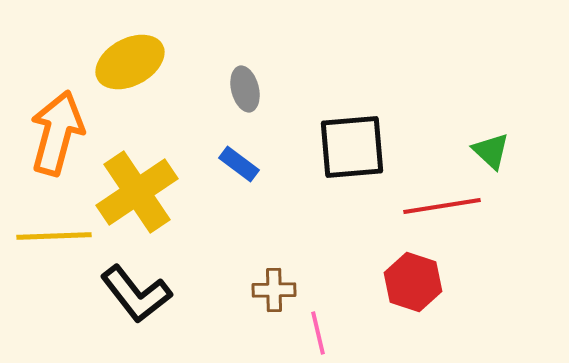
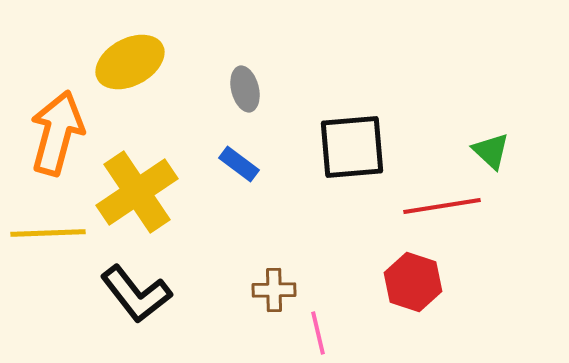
yellow line: moved 6 px left, 3 px up
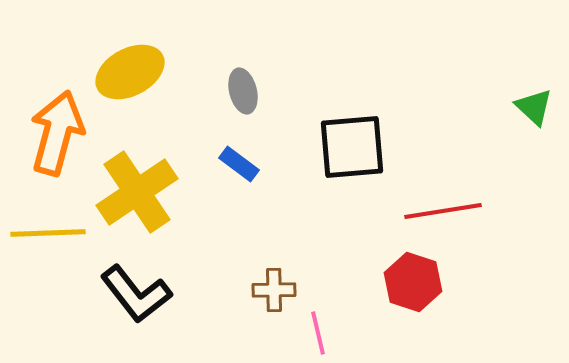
yellow ellipse: moved 10 px down
gray ellipse: moved 2 px left, 2 px down
green triangle: moved 43 px right, 44 px up
red line: moved 1 px right, 5 px down
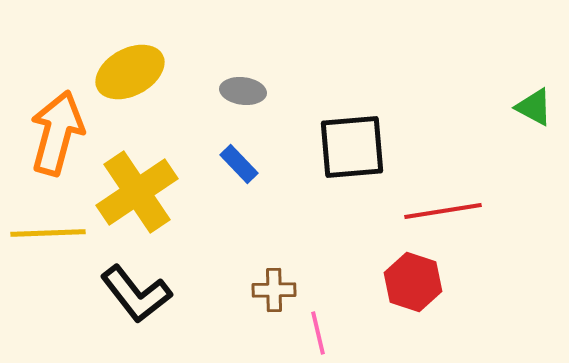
gray ellipse: rotated 69 degrees counterclockwise
green triangle: rotated 15 degrees counterclockwise
blue rectangle: rotated 9 degrees clockwise
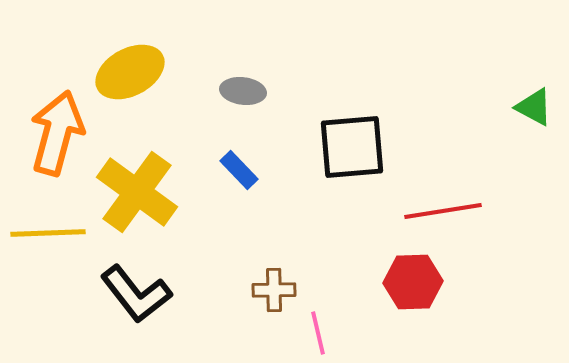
blue rectangle: moved 6 px down
yellow cross: rotated 20 degrees counterclockwise
red hexagon: rotated 20 degrees counterclockwise
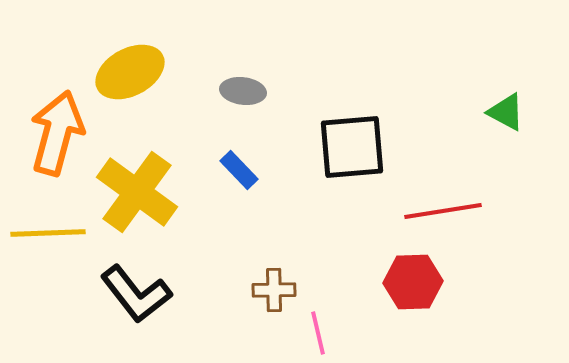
green triangle: moved 28 px left, 5 px down
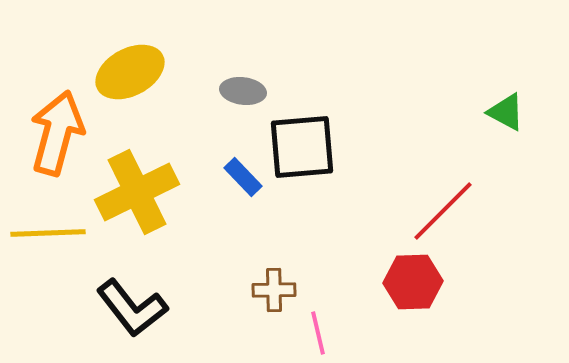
black square: moved 50 px left
blue rectangle: moved 4 px right, 7 px down
yellow cross: rotated 28 degrees clockwise
red line: rotated 36 degrees counterclockwise
black L-shape: moved 4 px left, 14 px down
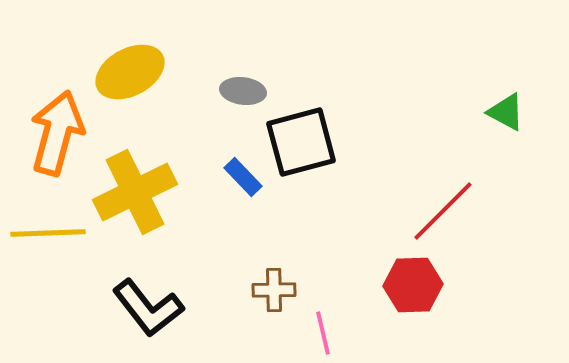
black square: moved 1 px left, 5 px up; rotated 10 degrees counterclockwise
yellow cross: moved 2 px left
red hexagon: moved 3 px down
black L-shape: moved 16 px right
pink line: moved 5 px right
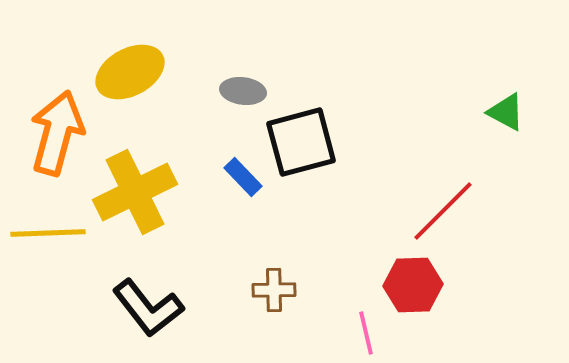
pink line: moved 43 px right
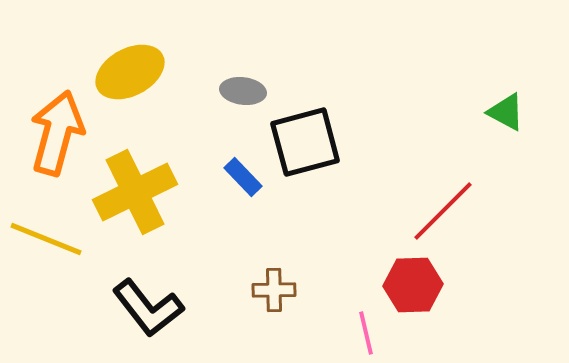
black square: moved 4 px right
yellow line: moved 2 px left, 6 px down; rotated 24 degrees clockwise
